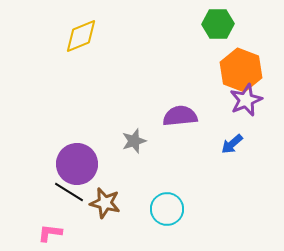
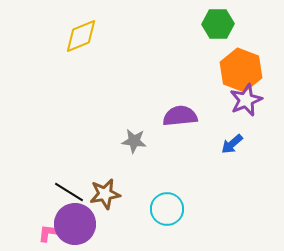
gray star: rotated 25 degrees clockwise
purple circle: moved 2 px left, 60 px down
brown star: moved 9 px up; rotated 24 degrees counterclockwise
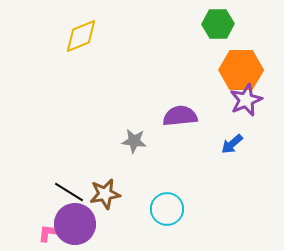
orange hexagon: rotated 21 degrees counterclockwise
